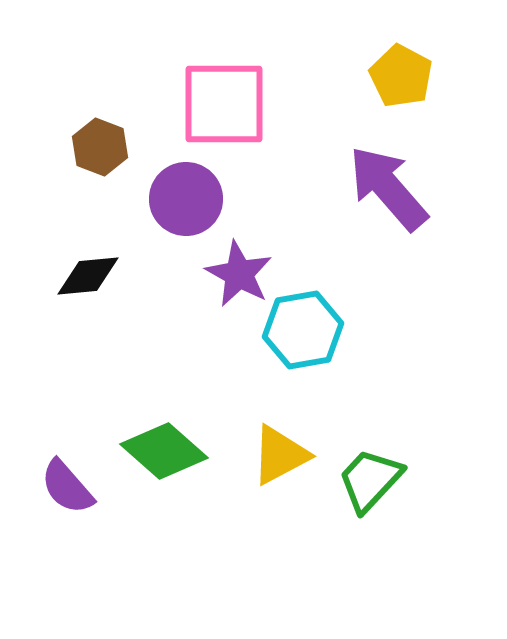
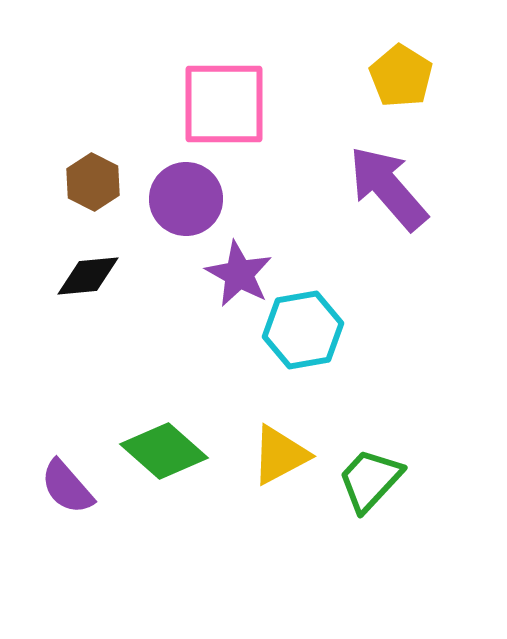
yellow pentagon: rotated 4 degrees clockwise
brown hexagon: moved 7 px left, 35 px down; rotated 6 degrees clockwise
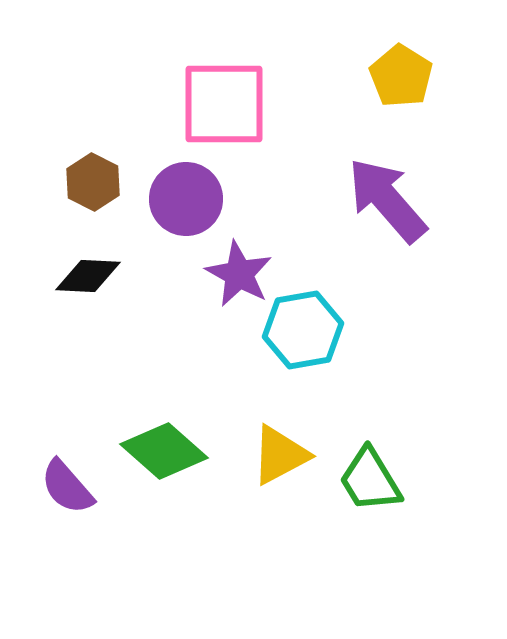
purple arrow: moved 1 px left, 12 px down
black diamond: rotated 8 degrees clockwise
green trapezoid: rotated 74 degrees counterclockwise
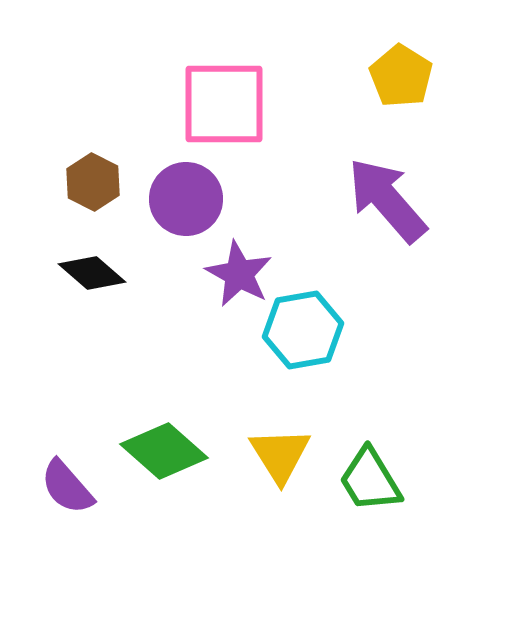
black diamond: moved 4 px right, 3 px up; rotated 38 degrees clockwise
yellow triangle: rotated 34 degrees counterclockwise
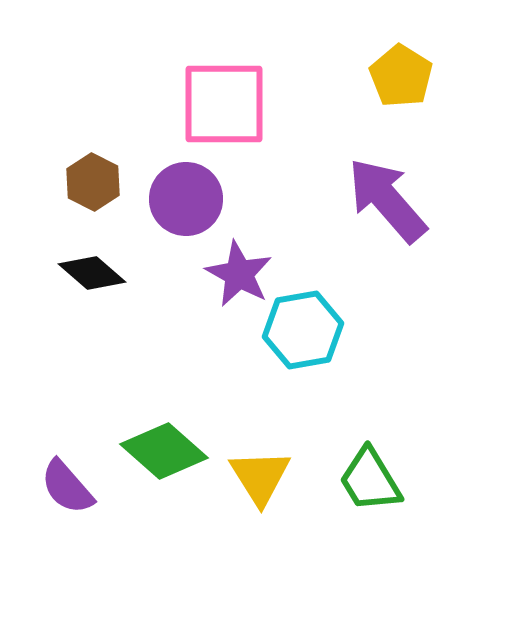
yellow triangle: moved 20 px left, 22 px down
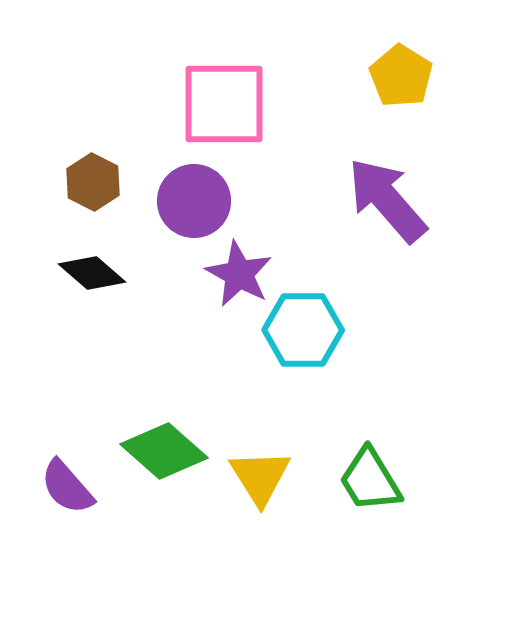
purple circle: moved 8 px right, 2 px down
cyan hexagon: rotated 10 degrees clockwise
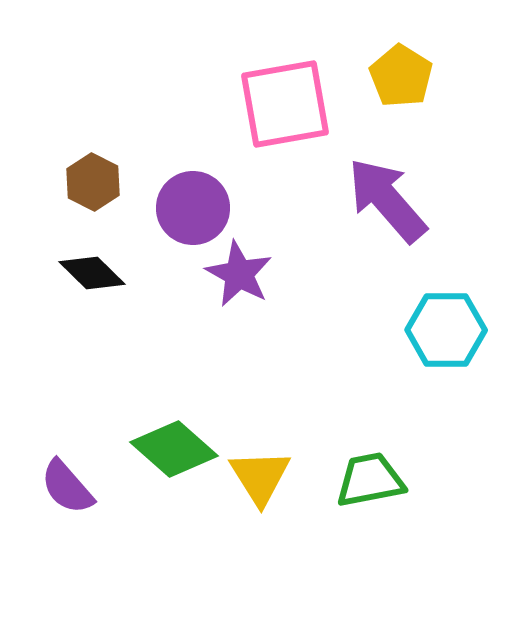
pink square: moved 61 px right; rotated 10 degrees counterclockwise
purple circle: moved 1 px left, 7 px down
black diamond: rotated 4 degrees clockwise
cyan hexagon: moved 143 px right
green diamond: moved 10 px right, 2 px up
green trapezoid: rotated 110 degrees clockwise
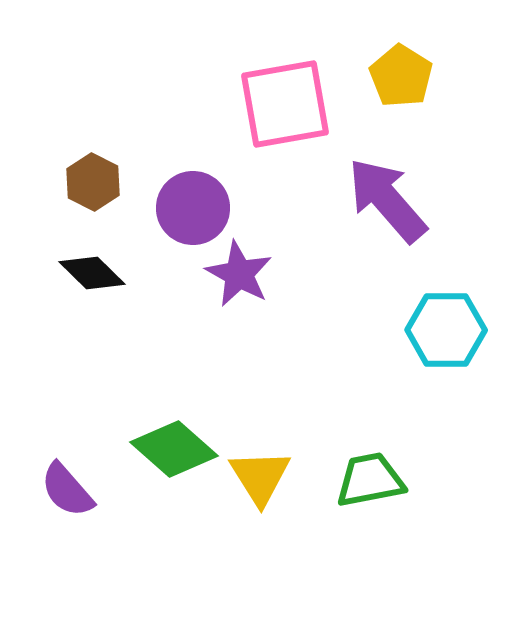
purple semicircle: moved 3 px down
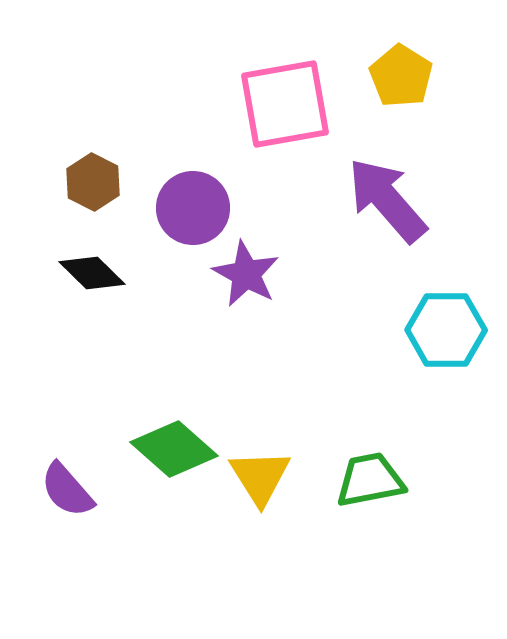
purple star: moved 7 px right
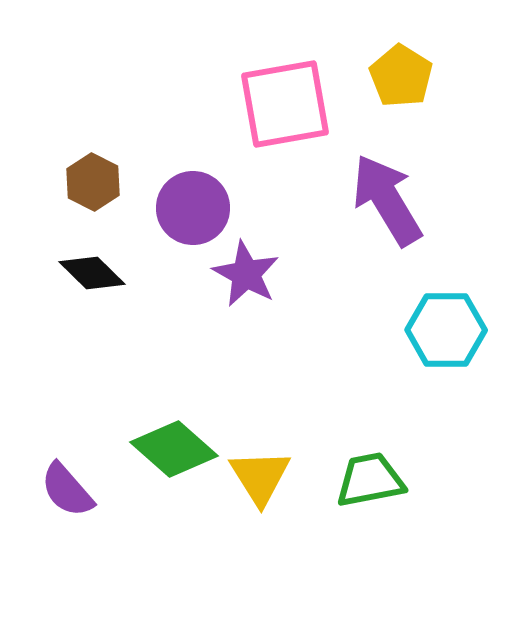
purple arrow: rotated 10 degrees clockwise
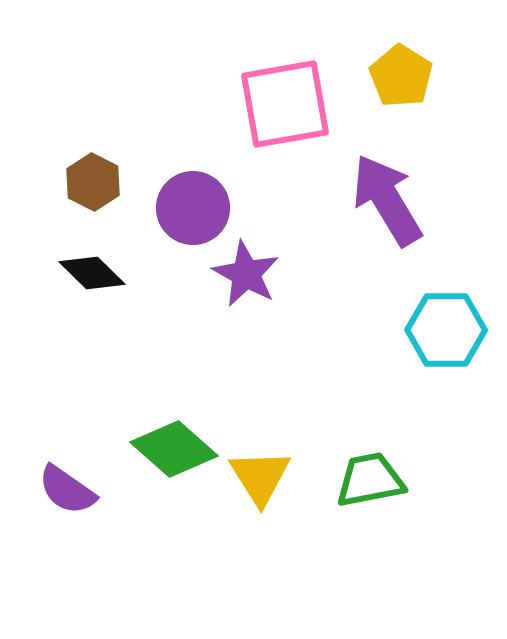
purple semicircle: rotated 14 degrees counterclockwise
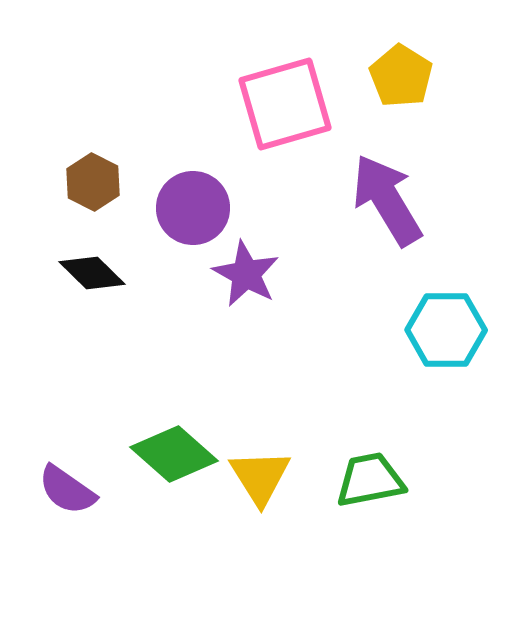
pink square: rotated 6 degrees counterclockwise
green diamond: moved 5 px down
